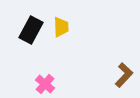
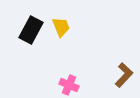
yellow trapezoid: rotated 20 degrees counterclockwise
pink cross: moved 24 px right, 1 px down; rotated 18 degrees counterclockwise
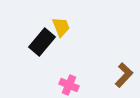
black rectangle: moved 11 px right, 12 px down; rotated 12 degrees clockwise
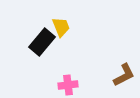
brown L-shape: rotated 20 degrees clockwise
pink cross: moved 1 px left; rotated 30 degrees counterclockwise
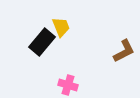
brown L-shape: moved 24 px up
pink cross: rotated 24 degrees clockwise
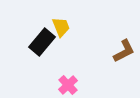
pink cross: rotated 30 degrees clockwise
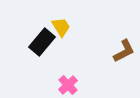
yellow trapezoid: rotated 10 degrees counterclockwise
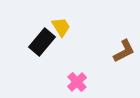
pink cross: moved 9 px right, 3 px up
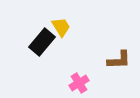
brown L-shape: moved 5 px left, 9 px down; rotated 25 degrees clockwise
pink cross: moved 2 px right, 1 px down; rotated 12 degrees clockwise
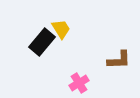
yellow trapezoid: moved 2 px down
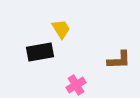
black rectangle: moved 2 px left, 10 px down; rotated 40 degrees clockwise
pink cross: moved 3 px left, 2 px down
